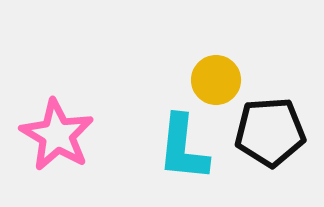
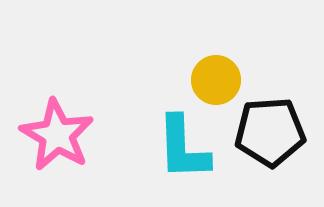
cyan L-shape: rotated 8 degrees counterclockwise
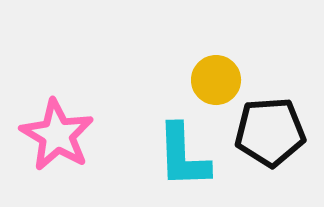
cyan L-shape: moved 8 px down
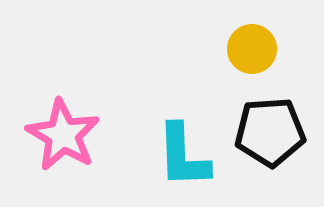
yellow circle: moved 36 px right, 31 px up
pink star: moved 6 px right
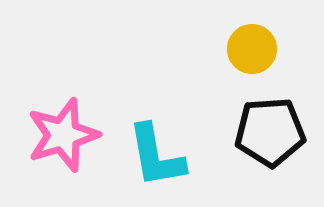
pink star: rotated 24 degrees clockwise
cyan L-shape: moved 27 px left; rotated 8 degrees counterclockwise
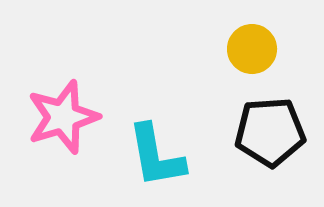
pink star: moved 18 px up
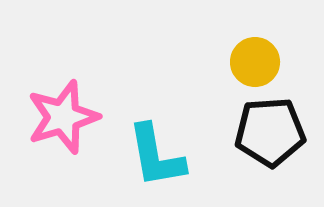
yellow circle: moved 3 px right, 13 px down
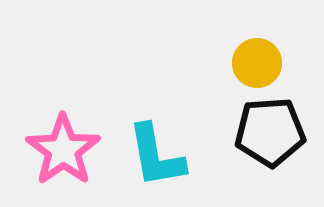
yellow circle: moved 2 px right, 1 px down
pink star: moved 33 px down; rotated 18 degrees counterclockwise
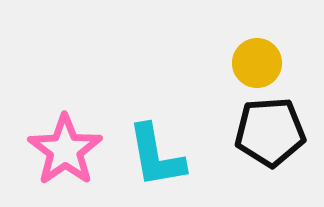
pink star: moved 2 px right
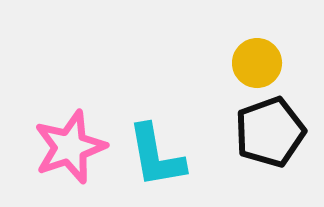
black pentagon: rotated 16 degrees counterclockwise
pink star: moved 5 px right, 3 px up; rotated 16 degrees clockwise
